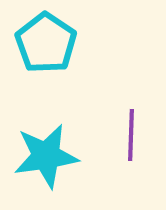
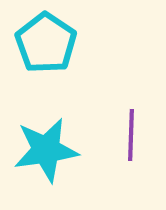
cyan star: moved 6 px up
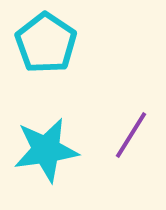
purple line: rotated 30 degrees clockwise
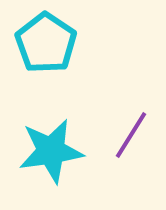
cyan star: moved 5 px right, 1 px down
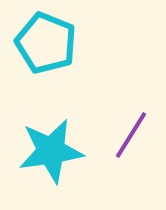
cyan pentagon: rotated 12 degrees counterclockwise
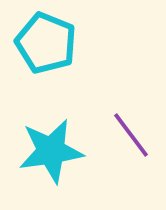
purple line: rotated 69 degrees counterclockwise
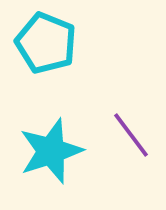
cyan star: rotated 10 degrees counterclockwise
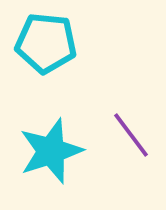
cyan pentagon: rotated 16 degrees counterclockwise
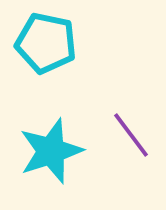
cyan pentagon: rotated 6 degrees clockwise
